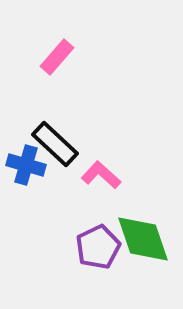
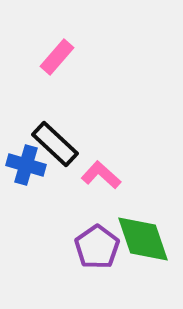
purple pentagon: moved 1 px left; rotated 9 degrees counterclockwise
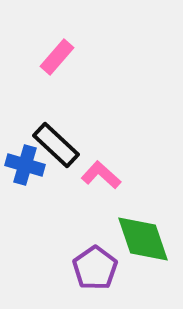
black rectangle: moved 1 px right, 1 px down
blue cross: moved 1 px left
purple pentagon: moved 2 px left, 21 px down
